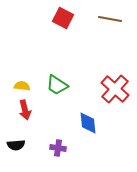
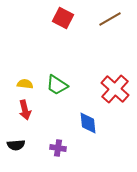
brown line: rotated 40 degrees counterclockwise
yellow semicircle: moved 3 px right, 2 px up
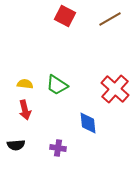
red square: moved 2 px right, 2 px up
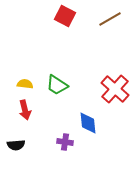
purple cross: moved 7 px right, 6 px up
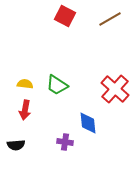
red arrow: rotated 24 degrees clockwise
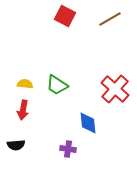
red arrow: moved 2 px left
purple cross: moved 3 px right, 7 px down
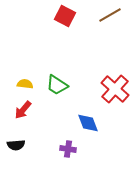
brown line: moved 4 px up
red arrow: rotated 30 degrees clockwise
blue diamond: rotated 15 degrees counterclockwise
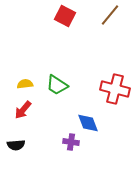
brown line: rotated 20 degrees counterclockwise
yellow semicircle: rotated 14 degrees counterclockwise
red cross: rotated 28 degrees counterclockwise
purple cross: moved 3 px right, 7 px up
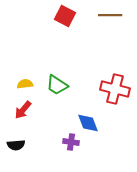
brown line: rotated 50 degrees clockwise
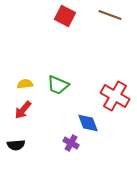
brown line: rotated 20 degrees clockwise
green trapezoid: moved 1 px right; rotated 10 degrees counterclockwise
red cross: moved 7 px down; rotated 16 degrees clockwise
purple cross: moved 1 px down; rotated 21 degrees clockwise
